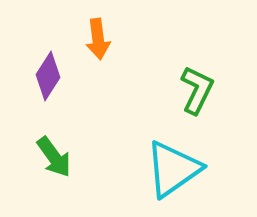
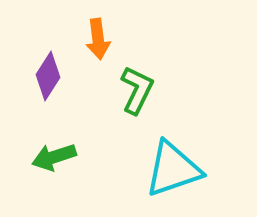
green L-shape: moved 60 px left
green arrow: rotated 108 degrees clockwise
cyan triangle: rotated 16 degrees clockwise
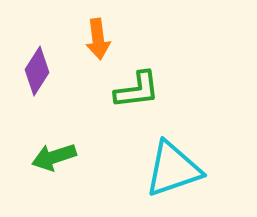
purple diamond: moved 11 px left, 5 px up
green L-shape: rotated 57 degrees clockwise
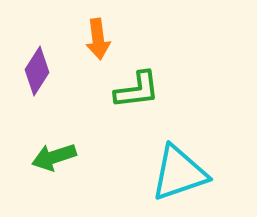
cyan triangle: moved 6 px right, 4 px down
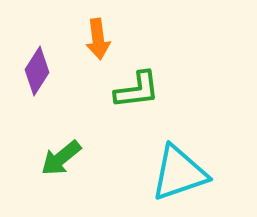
green arrow: moved 7 px right, 1 px down; rotated 21 degrees counterclockwise
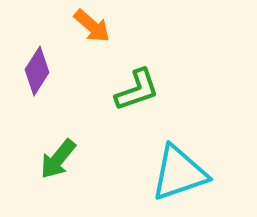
orange arrow: moved 6 px left, 13 px up; rotated 42 degrees counterclockwise
green L-shape: rotated 12 degrees counterclockwise
green arrow: moved 3 px left, 1 px down; rotated 12 degrees counterclockwise
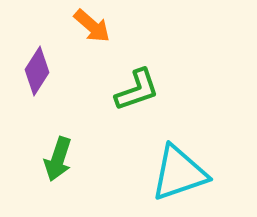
green arrow: rotated 21 degrees counterclockwise
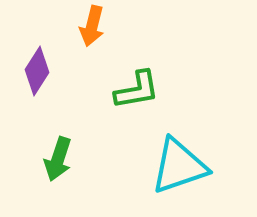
orange arrow: rotated 63 degrees clockwise
green L-shape: rotated 9 degrees clockwise
cyan triangle: moved 7 px up
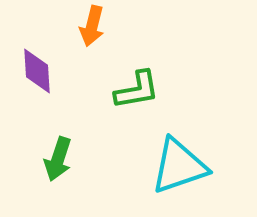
purple diamond: rotated 36 degrees counterclockwise
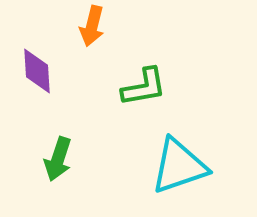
green L-shape: moved 7 px right, 3 px up
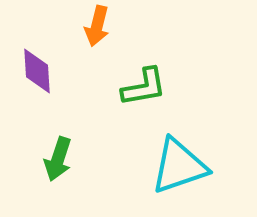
orange arrow: moved 5 px right
